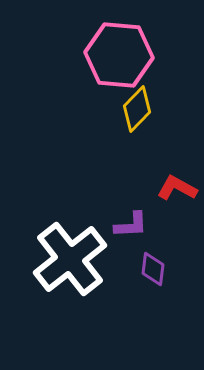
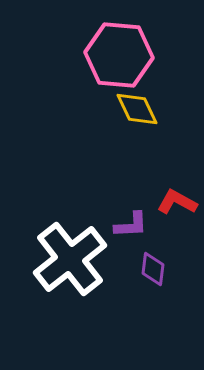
yellow diamond: rotated 69 degrees counterclockwise
red L-shape: moved 14 px down
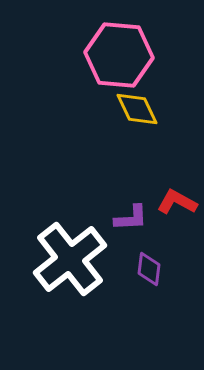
purple L-shape: moved 7 px up
purple diamond: moved 4 px left
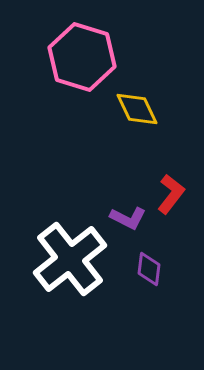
pink hexagon: moved 37 px left, 2 px down; rotated 12 degrees clockwise
red L-shape: moved 6 px left, 8 px up; rotated 99 degrees clockwise
purple L-shape: moved 3 px left; rotated 30 degrees clockwise
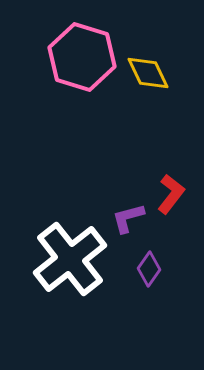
yellow diamond: moved 11 px right, 36 px up
purple L-shape: rotated 138 degrees clockwise
purple diamond: rotated 28 degrees clockwise
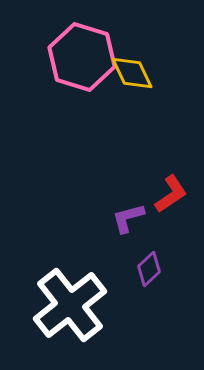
yellow diamond: moved 16 px left
red L-shape: rotated 18 degrees clockwise
white cross: moved 46 px down
purple diamond: rotated 12 degrees clockwise
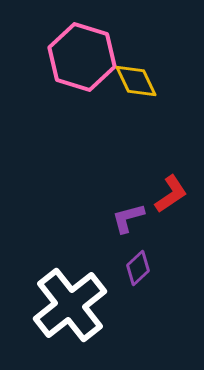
yellow diamond: moved 4 px right, 8 px down
purple diamond: moved 11 px left, 1 px up
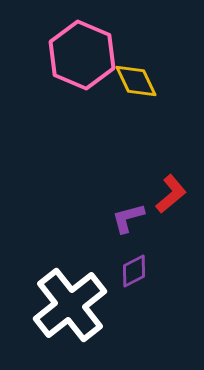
pink hexagon: moved 2 px up; rotated 6 degrees clockwise
red L-shape: rotated 6 degrees counterclockwise
purple diamond: moved 4 px left, 3 px down; rotated 16 degrees clockwise
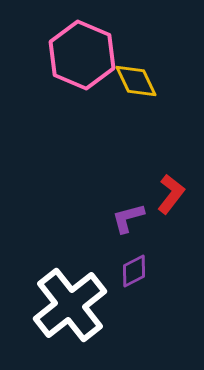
red L-shape: rotated 12 degrees counterclockwise
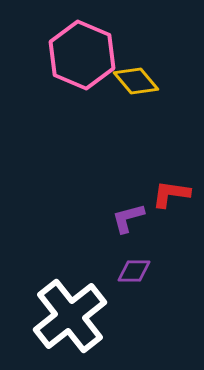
yellow diamond: rotated 15 degrees counterclockwise
red L-shape: rotated 120 degrees counterclockwise
purple diamond: rotated 28 degrees clockwise
white cross: moved 11 px down
